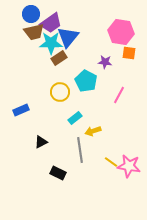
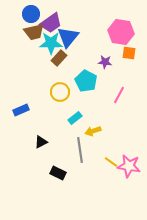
brown rectangle: rotated 14 degrees counterclockwise
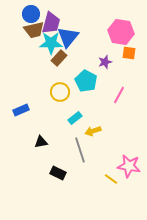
purple trapezoid: rotated 40 degrees counterclockwise
brown trapezoid: moved 2 px up
purple star: rotated 24 degrees counterclockwise
black triangle: rotated 16 degrees clockwise
gray line: rotated 10 degrees counterclockwise
yellow line: moved 17 px down
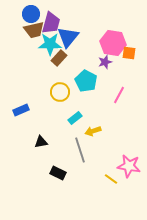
pink hexagon: moved 8 px left, 11 px down
cyan star: moved 1 px left, 1 px down
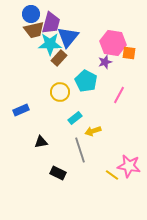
yellow line: moved 1 px right, 4 px up
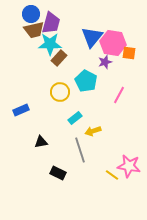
blue triangle: moved 24 px right
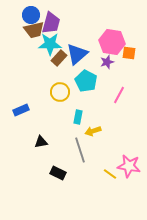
blue circle: moved 1 px down
blue triangle: moved 15 px left, 17 px down; rotated 10 degrees clockwise
pink hexagon: moved 1 px left, 1 px up
purple star: moved 2 px right
cyan rectangle: moved 3 px right, 1 px up; rotated 40 degrees counterclockwise
yellow line: moved 2 px left, 1 px up
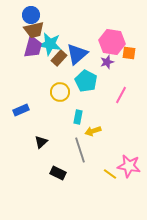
purple trapezoid: moved 18 px left, 24 px down
cyan star: rotated 10 degrees clockwise
pink line: moved 2 px right
black triangle: rotated 32 degrees counterclockwise
